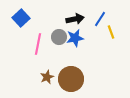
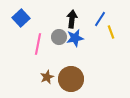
black arrow: moved 3 px left; rotated 72 degrees counterclockwise
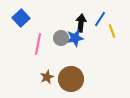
black arrow: moved 9 px right, 4 px down
yellow line: moved 1 px right, 1 px up
gray circle: moved 2 px right, 1 px down
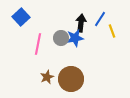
blue square: moved 1 px up
